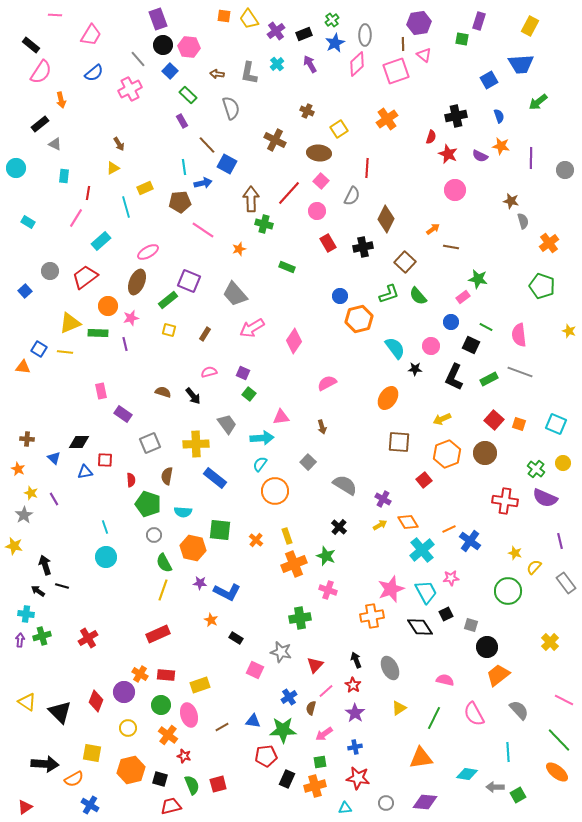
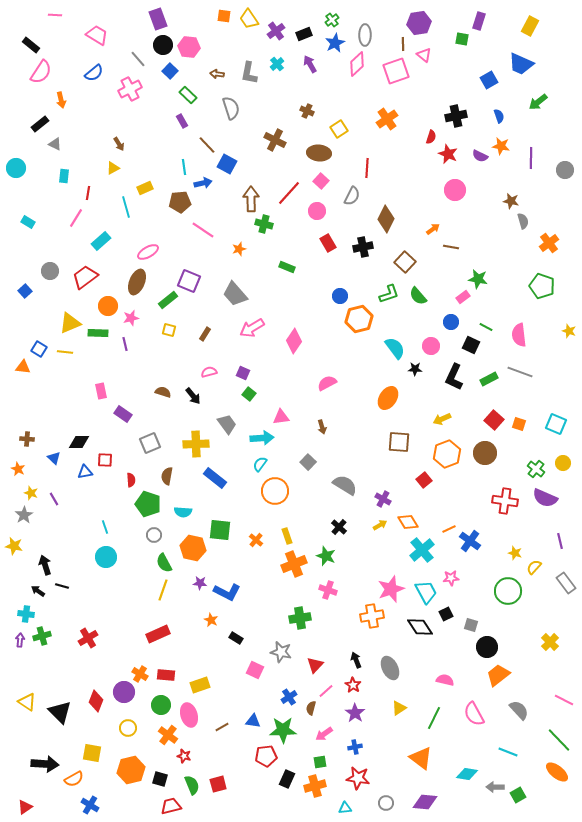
pink trapezoid at (91, 35): moved 6 px right; rotated 90 degrees counterclockwise
blue trapezoid at (521, 64): rotated 28 degrees clockwise
cyan line at (508, 752): rotated 66 degrees counterclockwise
orange triangle at (421, 758): rotated 45 degrees clockwise
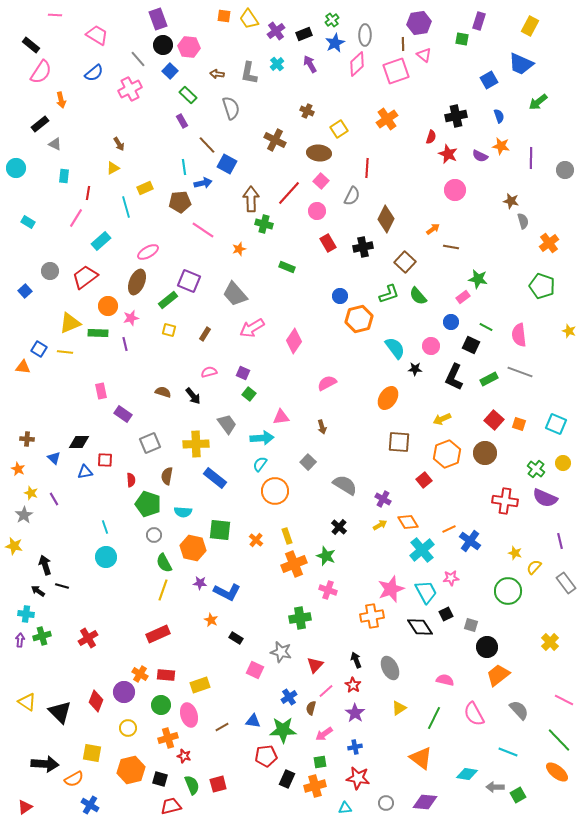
orange cross at (168, 735): moved 3 px down; rotated 36 degrees clockwise
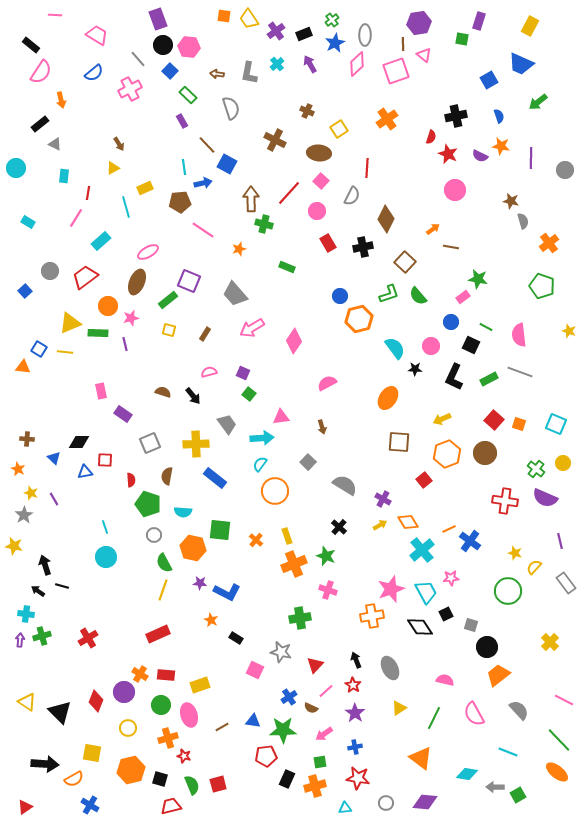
brown semicircle at (311, 708): rotated 80 degrees counterclockwise
